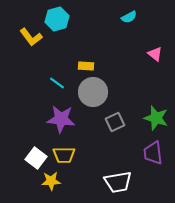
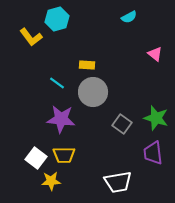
yellow rectangle: moved 1 px right, 1 px up
gray square: moved 7 px right, 2 px down; rotated 30 degrees counterclockwise
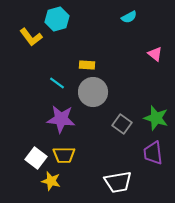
yellow star: rotated 18 degrees clockwise
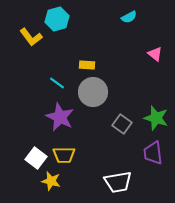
purple star: moved 1 px left, 2 px up; rotated 20 degrees clockwise
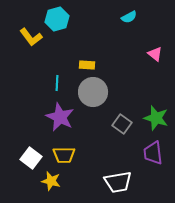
cyan line: rotated 56 degrees clockwise
white square: moved 5 px left
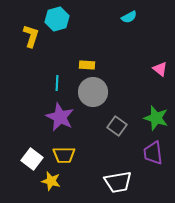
yellow L-shape: moved 1 px up; rotated 125 degrees counterclockwise
pink triangle: moved 5 px right, 15 px down
gray square: moved 5 px left, 2 px down
white square: moved 1 px right, 1 px down
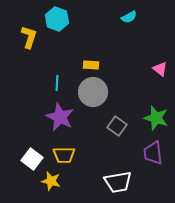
cyan hexagon: rotated 25 degrees counterclockwise
yellow L-shape: moved 2 px left, 1 px down
yellow rectangle: moved 4 px right
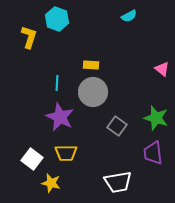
cyan semicircle: moved 1 px up
pink triangle: moved 2 px right
yellow trapezoid: moved 2 px right, 2 px up
yellow star: moved 2 px down
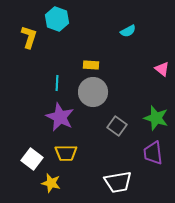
cyan semicircle: moved 1 px left, 15 px down
